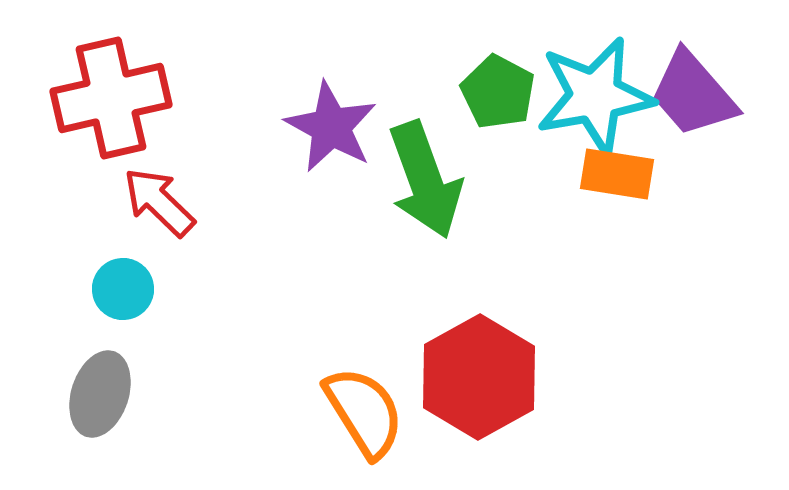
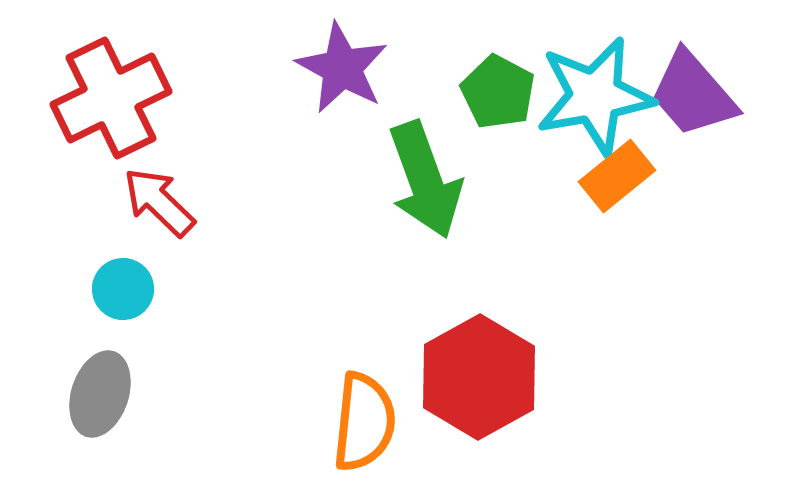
red cross: rotated 13 degrees counterclockwise
purple star: moved 11 px right, 59 px up
orange rectangle: moved 2 px down; rotated 48 degrees counterclockwise
orange semicircle: moved 10 px down; rotated 38 degrees clockwise
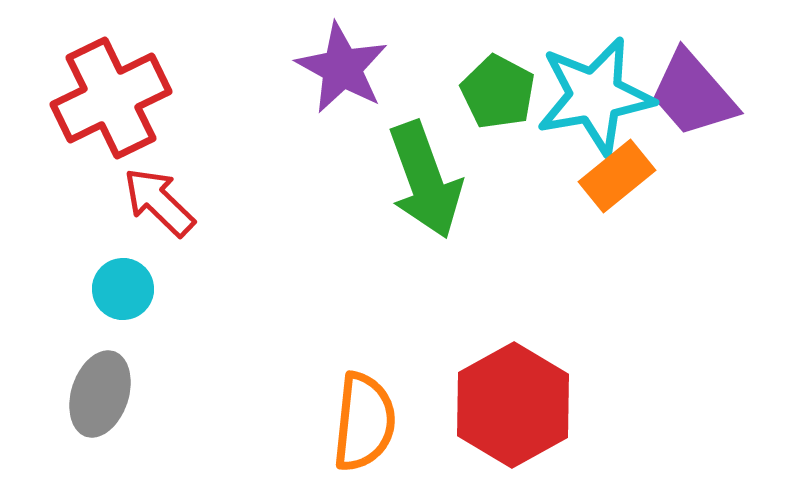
red hexagon: moved 34 px right, 28 px down
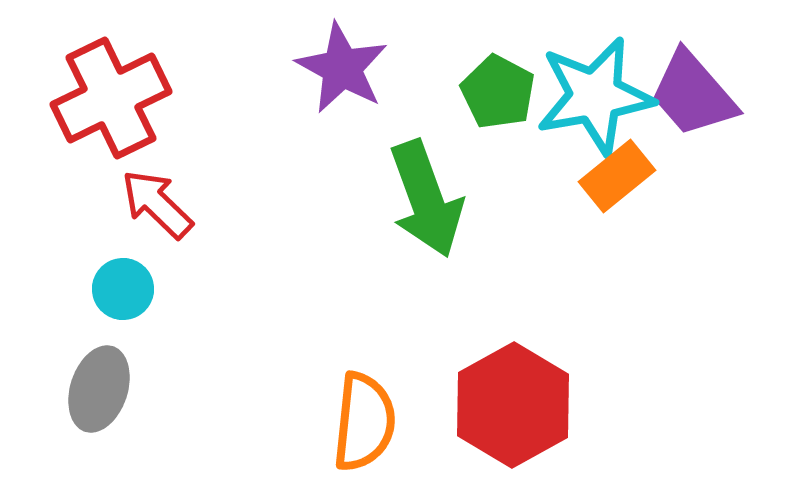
green arrow: moved 1 px right, 19 px down
red arrow: moved 2 px left, 2 px down
gray ellipse: moved 1 px left, 5 px up
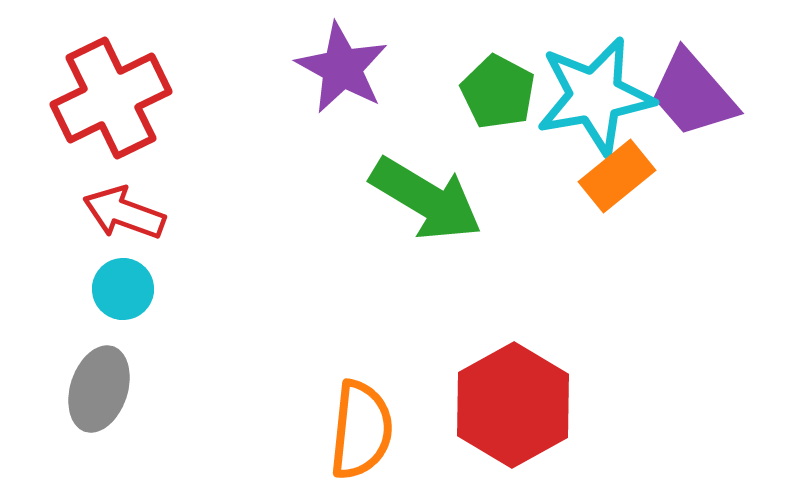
green arrow: rotated 39 degrees counterclockwise
red arrow: moved 33 px left, 9 px down; rotated 24 degrees counterclockwise
orange semicircle: moved 3 px left, 8 px down
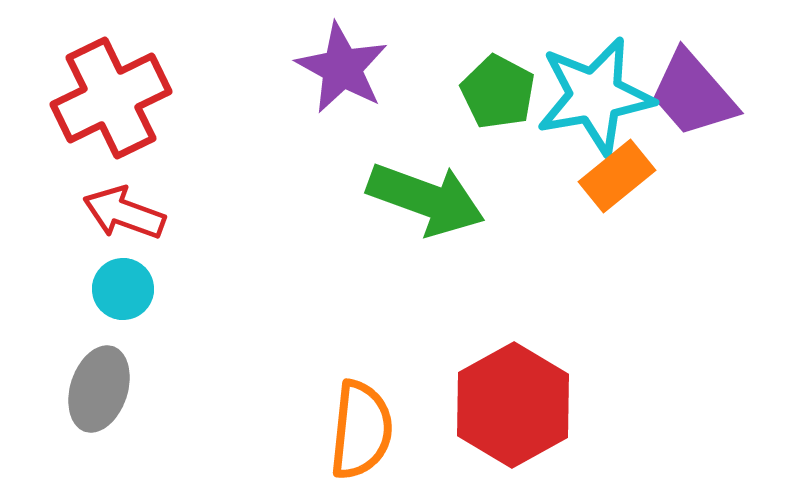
green arrow: rotated 11 degrees counterclockwise
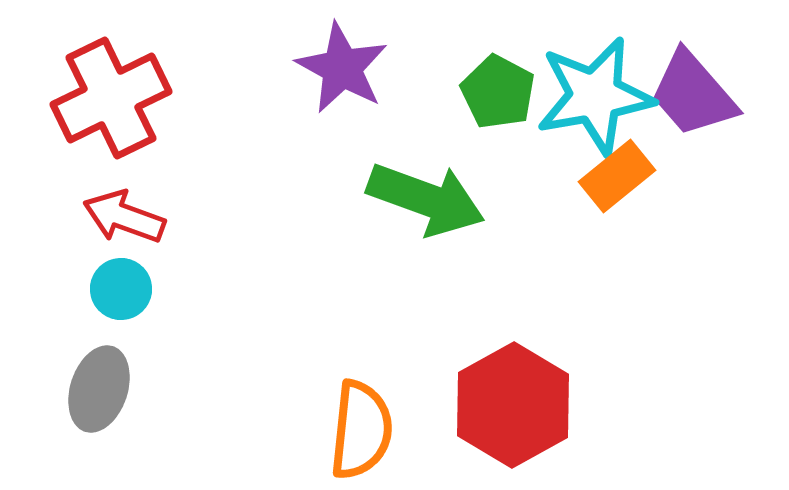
red arrow: moved 4 px down
cyan circle: moved 2 px left
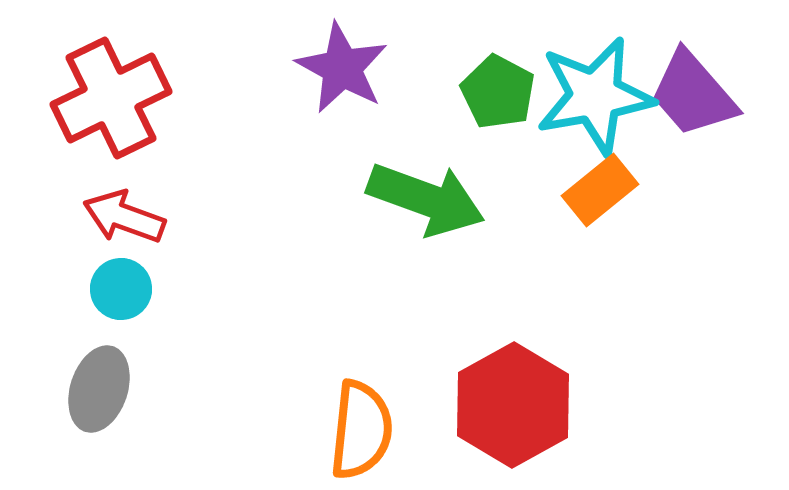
orange rectangle: moved 17 px left, 14 px down
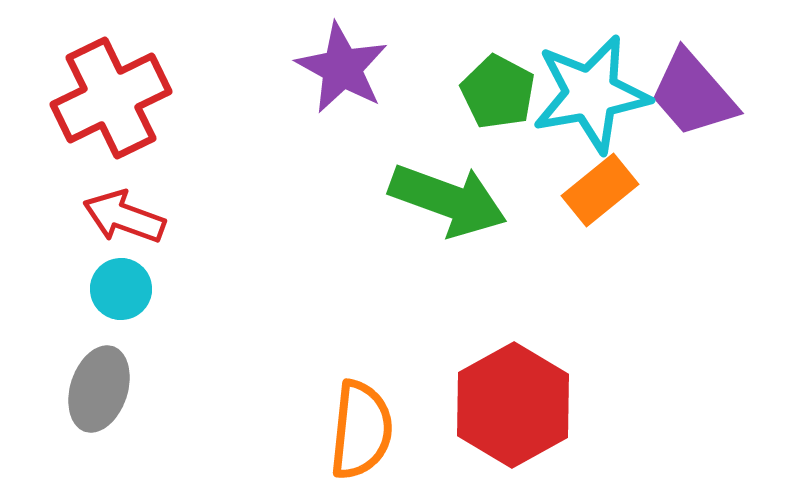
cyan star: moved 4 px left, 2 px up
green arrow: moved 22 px right, 1 px down
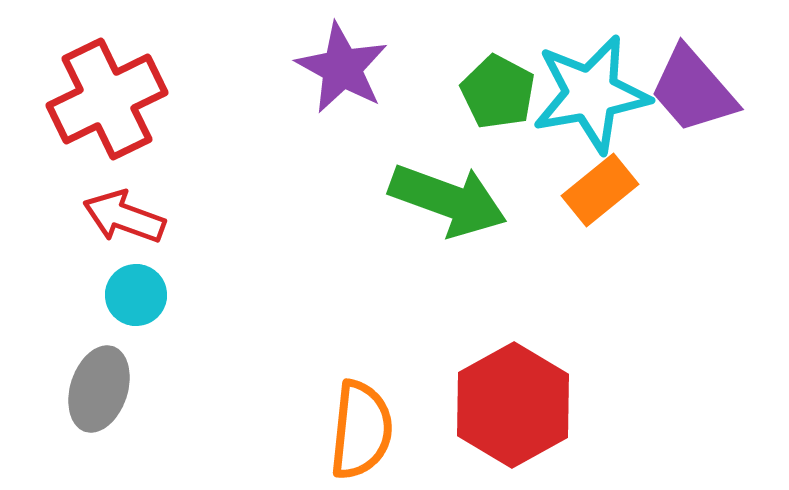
purple trapezoid: moved 4 px up
red cross: moved 4 px left, 1 px down
cyan circle: moved 15 px right, 6 px down
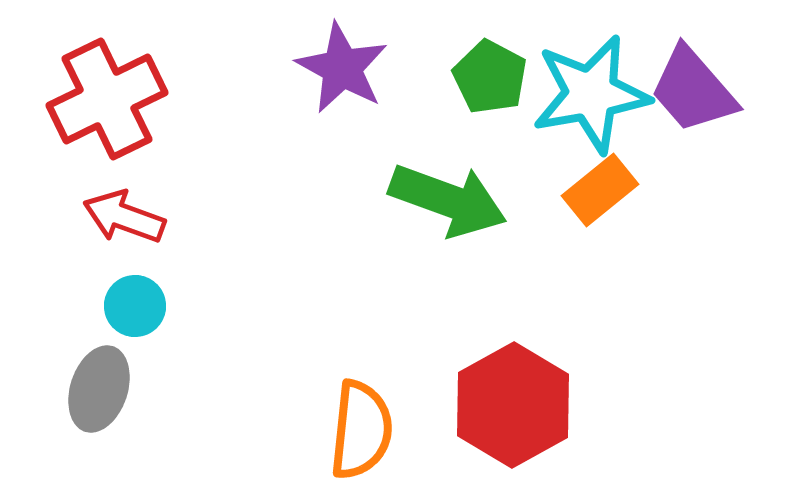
green pentagon: moved 8 px left, 15 px up
cyan circle: moved 1 px left, 11 px down
